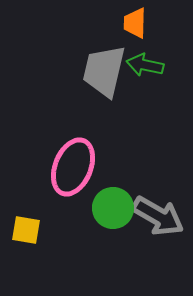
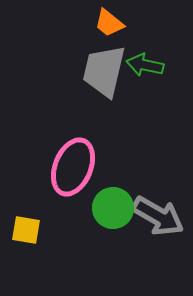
orange trapezoid: moved 26 px left; rotated 52 degrees counterclockwise
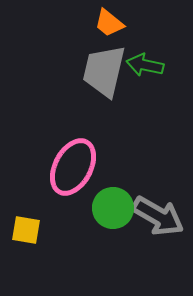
pink ellipse: rotated 6 degrees clockwise
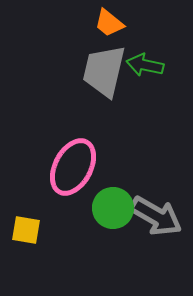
gray arrow: moved 2 px left
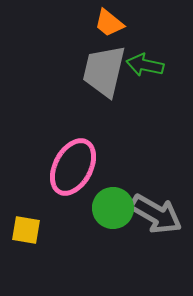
gray arrow: moved 2 px up
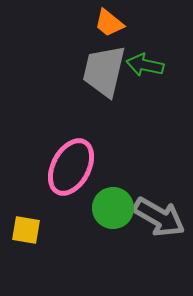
pink ellipse: moved 2 px left
gray arrow: moved 3 px right, 3 px down
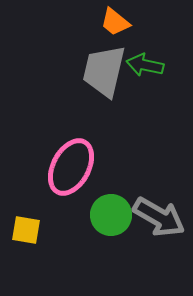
orange trapezoid: moved 6 px right, 1 px up
green circle: moved 2 px left, 7 px down
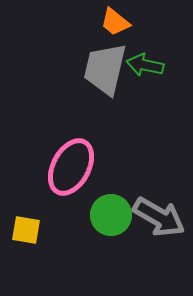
gray trapezoid: moved 1 px right, 2 px up
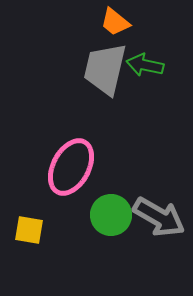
yellow square: moved 3 px right
